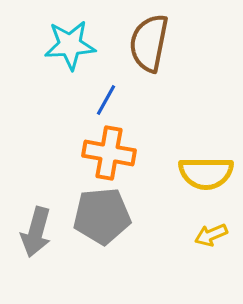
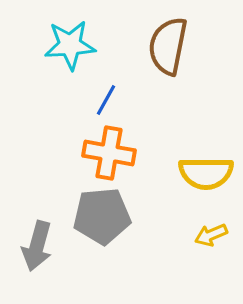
brown semicircle: moved 19 px right, 3 px down
gray arrow: moved 1 px right, 14 px down
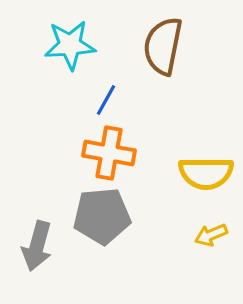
brown semicircle: moved 5 px left
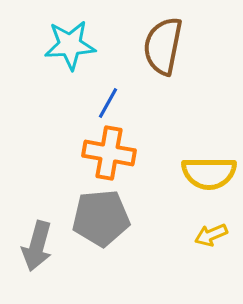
blue line: moved 2 px right, 3 px down
yellow semicircle: moved 3 px right
gray pentagon: moved 1 px left, 2 px down
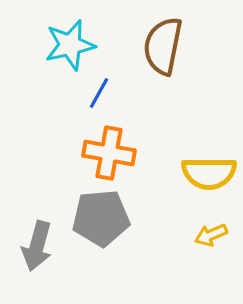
cyan star: rotated 9 degrees counterclockwise
blue line: moved 9 px left, 10 px up
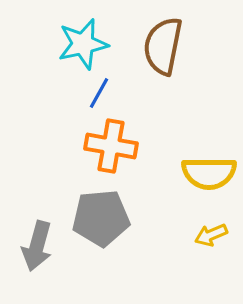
cyan star: moved 13 px right, 1 px up
orange cross: moved 2 px right, 7 px up
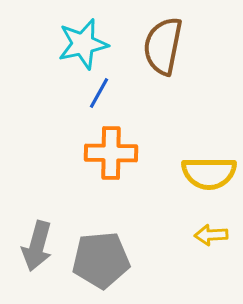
orange cross: moved 7 px down; rotated 9 degrees counterclockwise
gray pentagon: moved 42 px down
yellow arrow: rotated 20 degrees clockwise
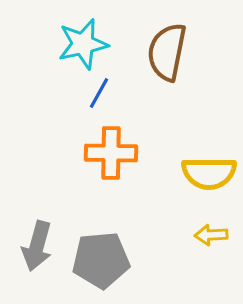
brown semicircle: moved 4 px right, 6 px down
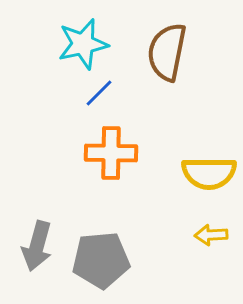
blue line: rotated 16 degrees clockwise
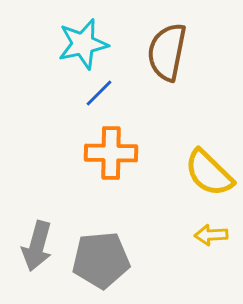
yellow semicircle: rotated 44 degrees clockwise
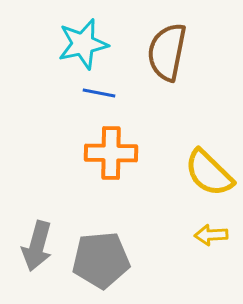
blue line: rotated 56 degrees clockwise
